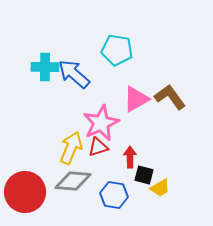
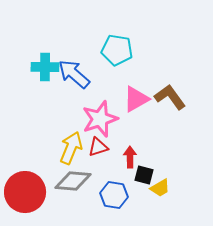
pink star: moved 1 px left, 4 px up; rotated 6 degrees clockwise
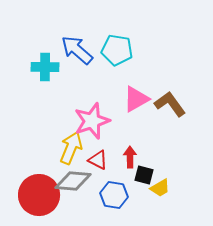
blue arrow: moved 3 px right, 24 px up
brown L-shape: moved 7 px down
pink star: moved 8 px left, 2 px down
red triangle: moved 13 px down; rotated 45 degrees clockwise
red circle: moved 14 px right, 3 px down
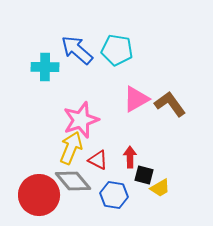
pink star: moved 11 px left, 1 px up
gray diamond: rotated 45 degrees clockwise
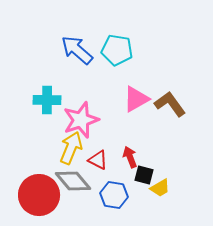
cyan cross: moved 2 px right, 33 px down
red arrow: rotated 20 degrees counterclockwise
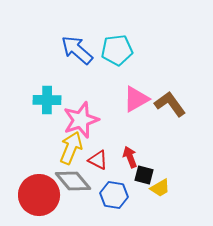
cyan pentagon: rotated 16 degrees counterclockwise
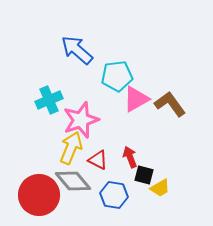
cyan pentagon: moved 26 px down
cyan cross: moved 2 px right; rotated 24 degrees counterclockwise
